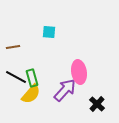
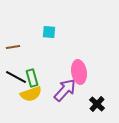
yellow semicircle: rotated 30 degrees clockwise
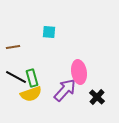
black cross: moved 7 px up
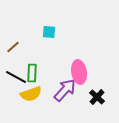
brown line: rotated 32 degrees counterclockwise
green rectangle: moved 5 px up; rotated 18 degrees clockwise
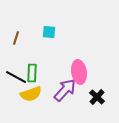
brown line: moved 3 px right, 9 px up; rotated 32 degrees counterclockwise
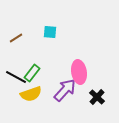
cyan square: moved 1 px right
brown line: rotated 40 degrees clockwise
green rectangle: rotated 36 degrees clockwise
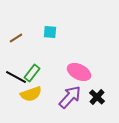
pink ellipse: rotated 55 degrees counterclockwise
purple arrow: moved 5 px right, 7 px down
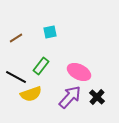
cyan square: rotated 16 degrees counterclockwise
green rectangle: moved 9 px right, 7 px up
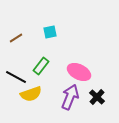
purple arrow: rotated 20 degrees counterclockwise
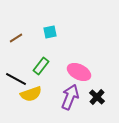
black line: moved 2 px down
